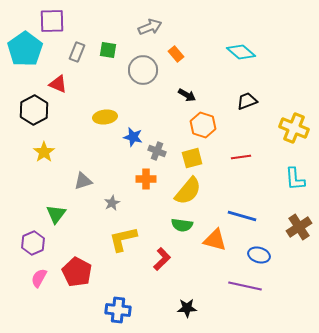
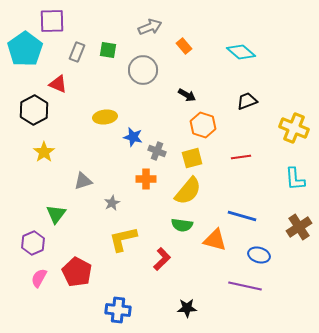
orange rectangle: moved 8 px right, 8 px up
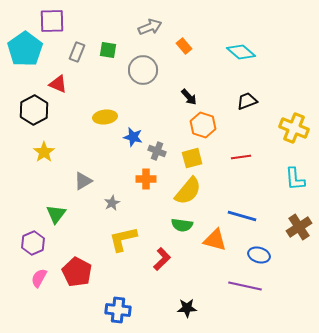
black arrow: moved 2 px right, 2 px down; rotated 18 degrees clockwise
gray triangle: rotated 12 degrees counterclockwise
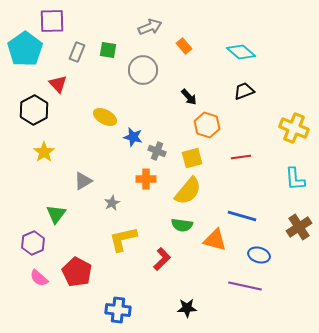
red triangle: rotated 24 degrees clockwise
black trapezoid: moved 3 px left, 10 px up
yellow ellipse: rotated 35 degrees clockwise
orange hexagon: moved 4 px right
pink semicircle: rotated 78 degrees counterclockwise
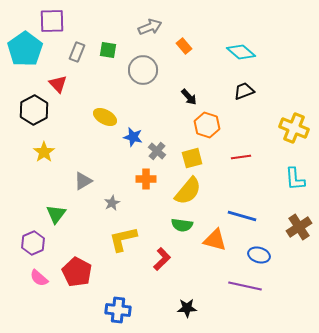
gray cross: rotated 18 degrees clockwise
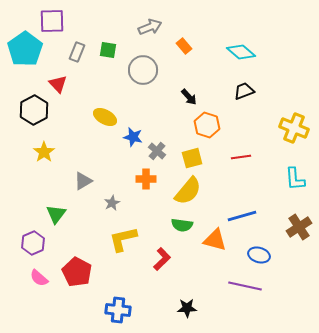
blue line: rotated 32 degrees counterclockwise
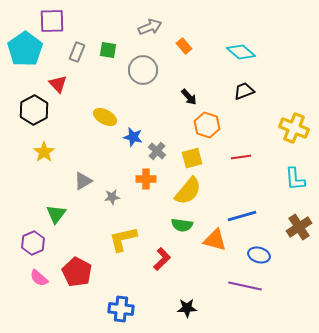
gray star: moved 6 px up; rotated 21 degrees clockwise
blue cross: moved 3 px right, 1 px up
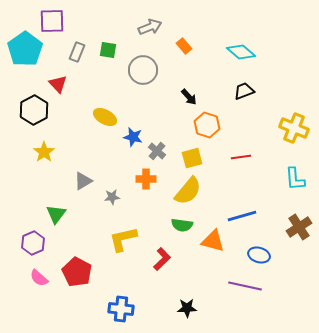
orange triangle: moved 2 px left, 1 px down
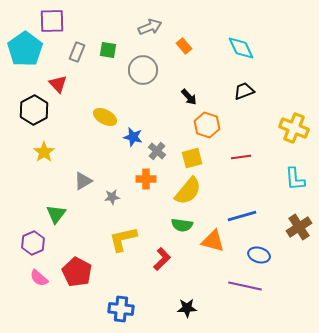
cyan diamond: moved 4 px up; rotated 24 degrees clockwise
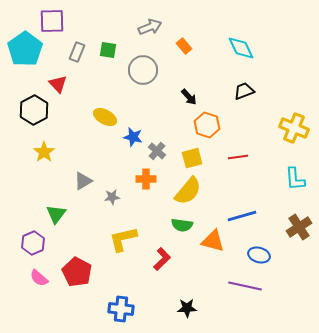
red line: moved 3 px left
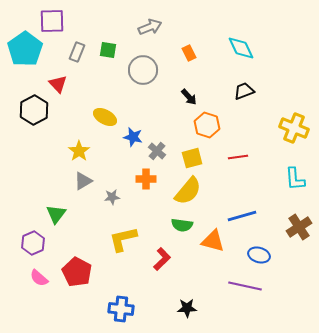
orange rectangle: moved 5 px right, 7 px down; rotated 14 degrees clockwise
yellow star: moved 35 px right, 1 px up
